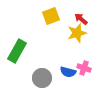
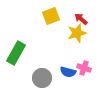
green rectangle: moved 1 px left, 2 px down
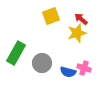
gray circle: moved 15 px up
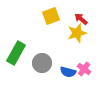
pink cross: moved 1 px down; rotated 16 degrees clockwise
